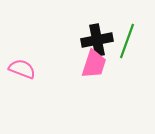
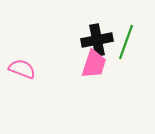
green line: moved 1 px left, 1 px down
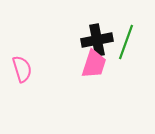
pink semicircle: rotated 52 degrees clockwise
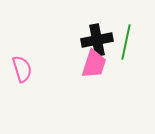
green line: rotated 8 degrees counterclockwise
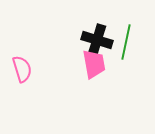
black cross: rotated 28 degrees clockwise
pink trapezoid: rotated 28 degrees counterclockwise
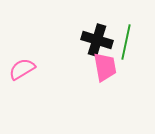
pink trapezoid: moved 11 px right, 3 px down
pink semicircle: rotated 104 degrees counterclockwise
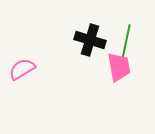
black cross: moved 7 px left
pink trapezoid: moved 14 px right
